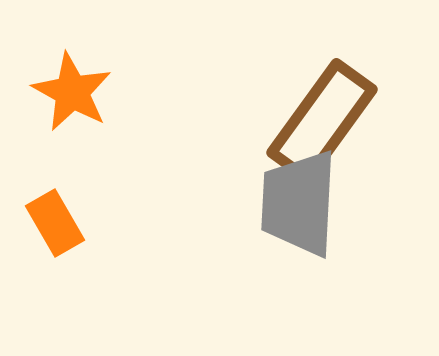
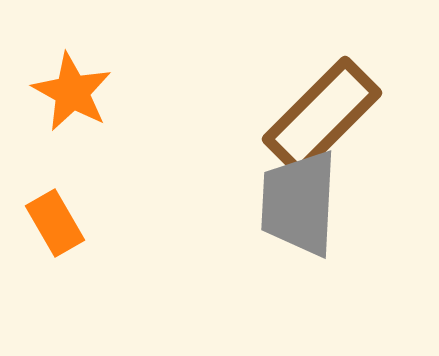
brown rectangle: moved 5 px up; rotated 9 degrees clockwise
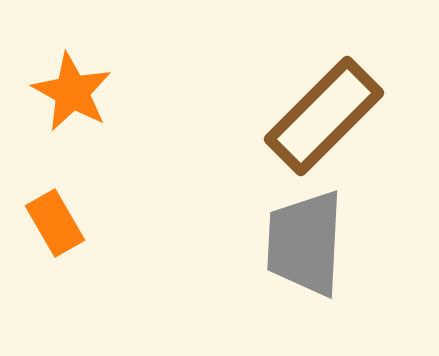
brown rectangle: moved 2 px right
gray trapezoid: moved 6 px right, 40 px down
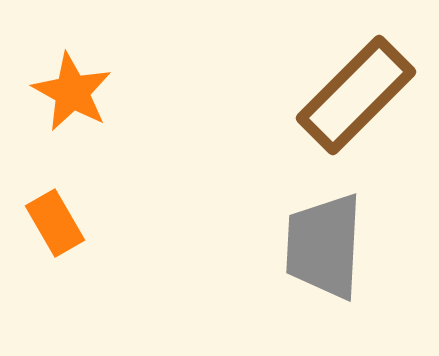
brown rectangle: moved 32 px right, 21 px up
gray trapezoid: moved 19 px right, 3 px down
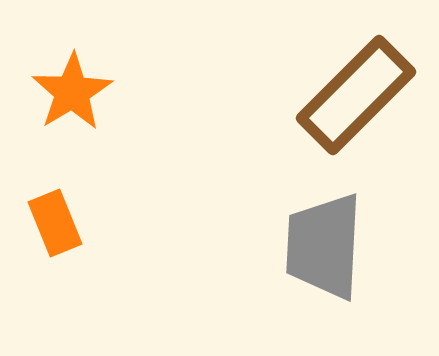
orange star: rotated 12 degrees clockwise
orange rectangle: rotated 8 degrees clockwise
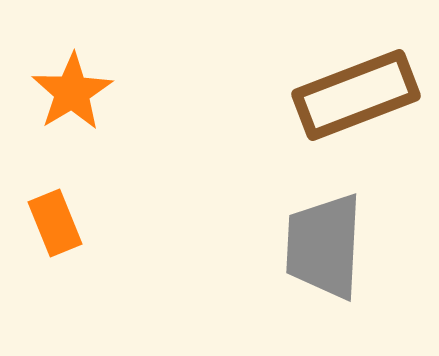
brown rectangle: rotated 24 degrees clockwise
